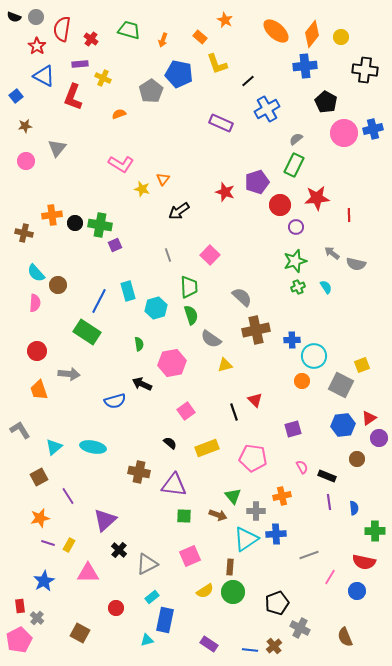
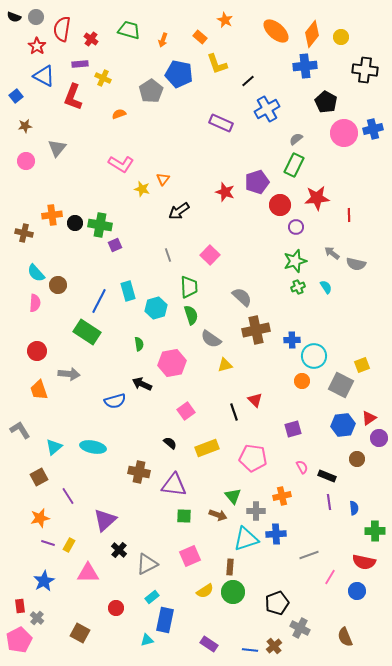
cyan triangle at (246, 539): rotated 16 degrees clockwise
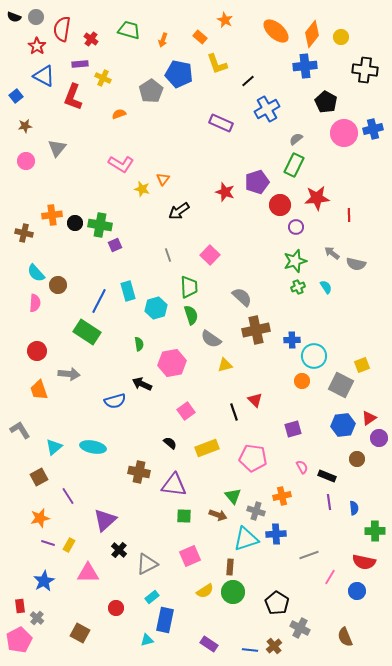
gray cross at (256, 511): rotated 18 degrees clockwise
black pentagon at (277, 603): rotated 20 degrees counterclockwise
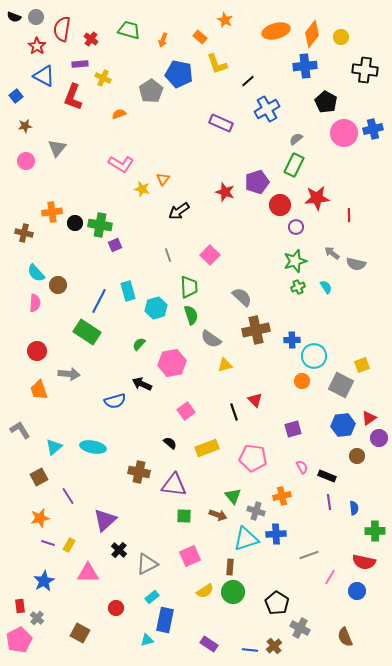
orange ellipse at (276, 31): rotated 56 degrees counterclockwise
orange cross at (52, 215): moved 3 px up
green semicircle at (139, 344): rotated 128 degrees counterclockwise
brown circle at (357, 459): moved 3 px up
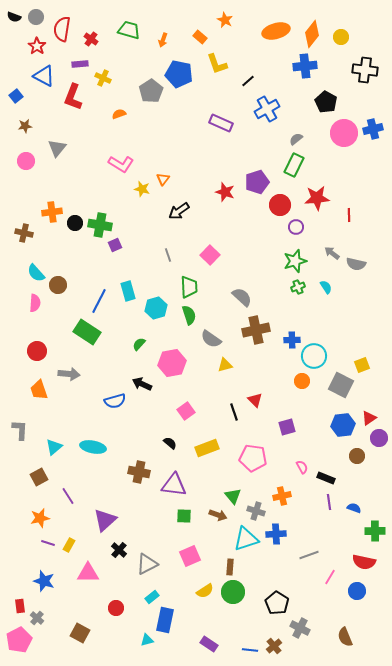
green semicircle at (191, 315): moved 2 px left
purple square at (293, 429): moved 6 px left, 2 px up
gray L-shape at (20, 430): rotated 35 degrees clockwise
black rectangle at (327, 476): moved 1 px left, 2 px down
blue semicircle at (354, 508): rotated 64 degrees counterclockwise
blue star at (44, 581): rotated 25 degrees counterclockwise
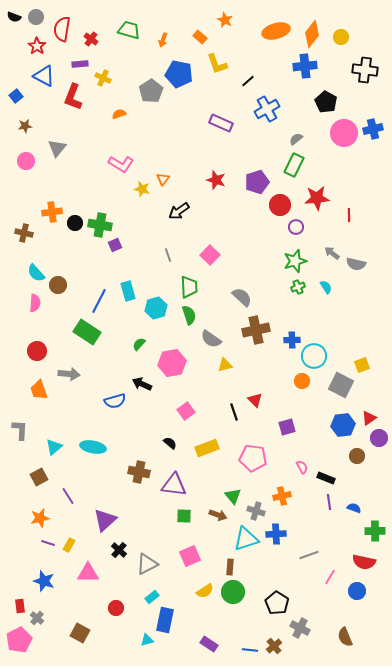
red star at (225, 192): moved 9 px left, 12 px up
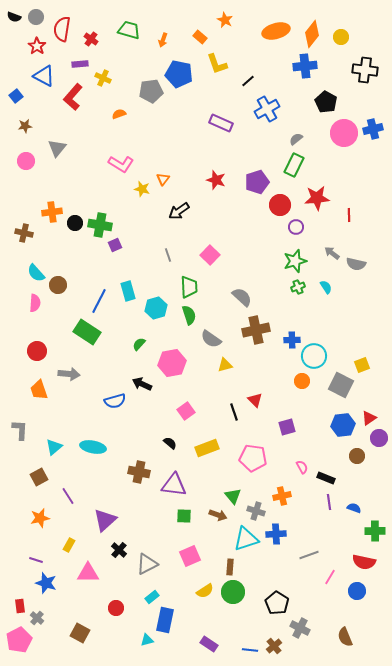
gray pentagon at (151, 91): rotated 25 degrees clockwise
red L-shape at (73, 97): rotated 20 degrees clockwise
purple line at (48, 543): moved 12 px left, 17 px down
blue star at (44, 581): moved 2 px right, 2 px down
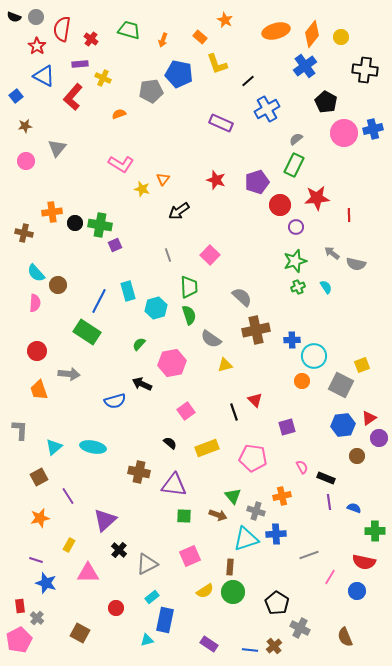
blue cross at (305, 66): rotated 30 degrees counterclockwise
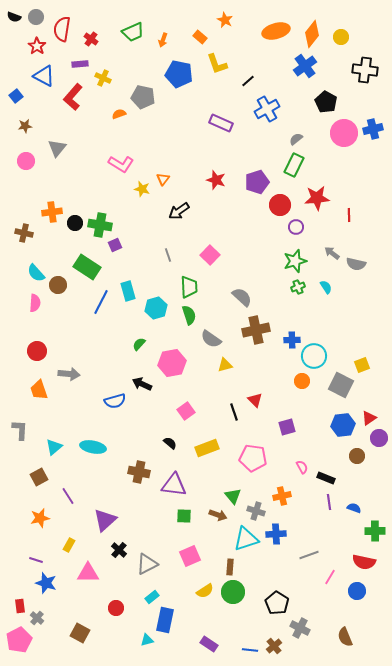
green trapezoid at (129, 30): moved 4 px right, 2 px down; rotated 140 degrees clockwise
gray pentagon at (151, 91): moved 8 px left, 6 px down; rotated 20 degrees clockwise
blue line at (99, 301): moved 2 px right, 1 px down
green rectangle at (87, 332): moved 65 px up
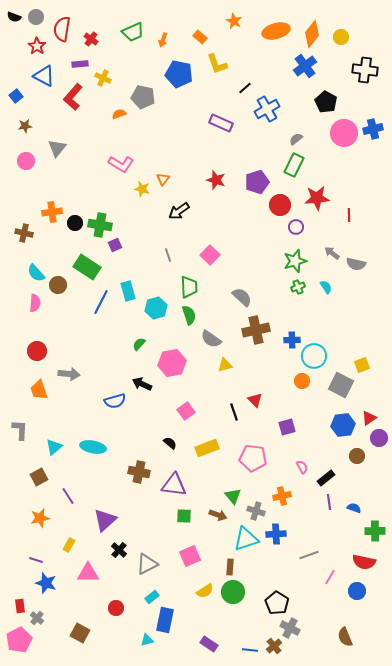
orange star at (225, 20): moved 9 px right, 1 px down
black line at (248, 81): moved 3 px left, 7 px down
black rectangle at (326, 478): rotated 60 degrees counterclockwise
gray cross at (300, 628): moved 10 px left
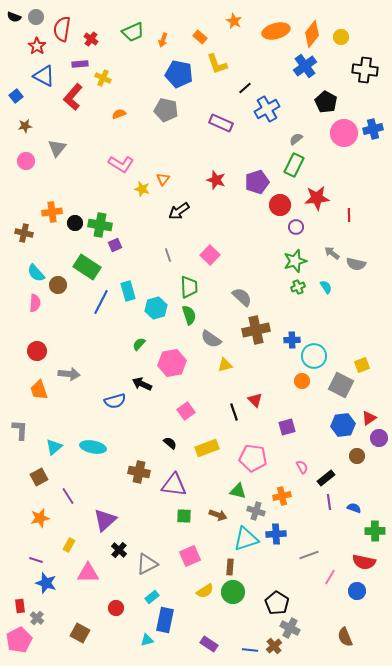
gray pentagon at (143, 97): moved 23 px right, 13 px down
green triangle at (233, 496): moved 5 px right, 5 px up; rotated 36 degrees counterclockwise
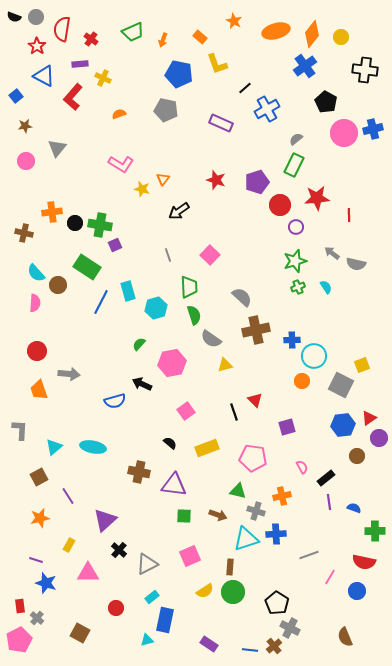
green semicircle at (189, 315): moved 5 px right
